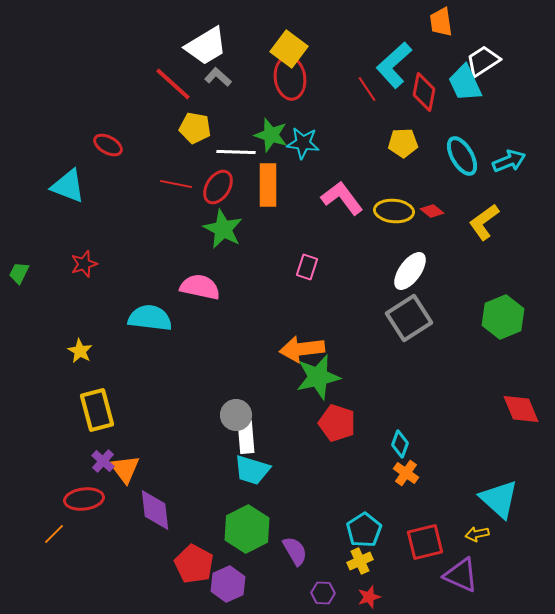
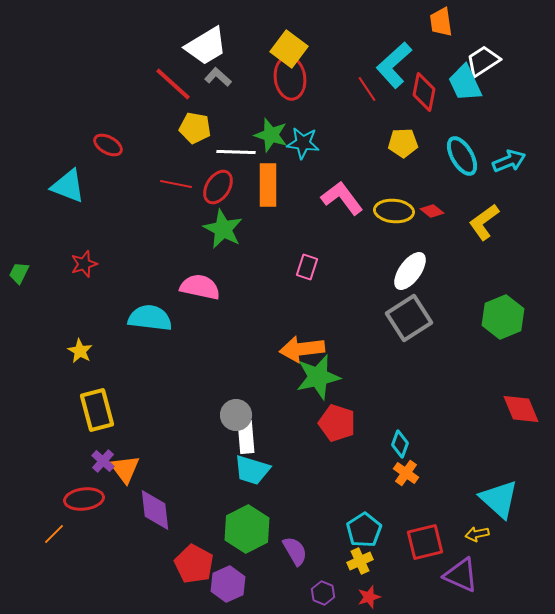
purple hexagon at (323, 593): rotated 20 degrees clockwise
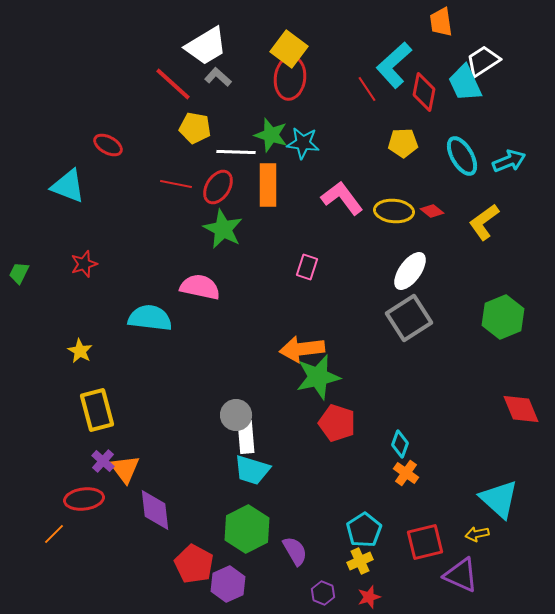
red ellipse at (290, 78): rotated 15 degrees clockwise
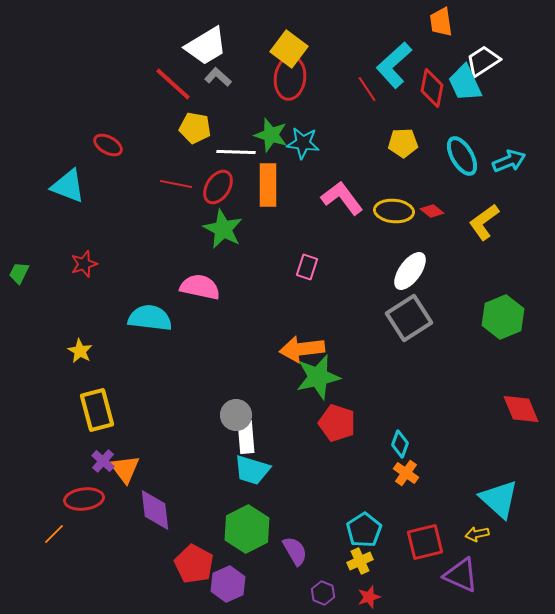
red diamond at (424, 92): moved 8 px right, 4 px up
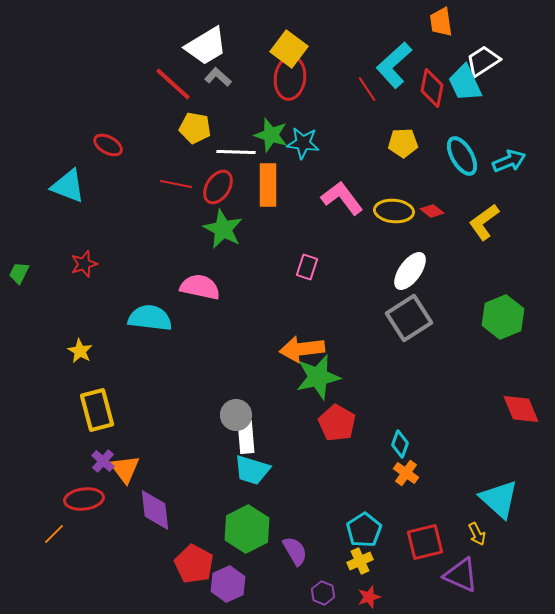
red pentagon at (337, 423): rotated 12 degrees clockwise
yellow arrow at (477, 534): rotated 105 degrees counterclockwise
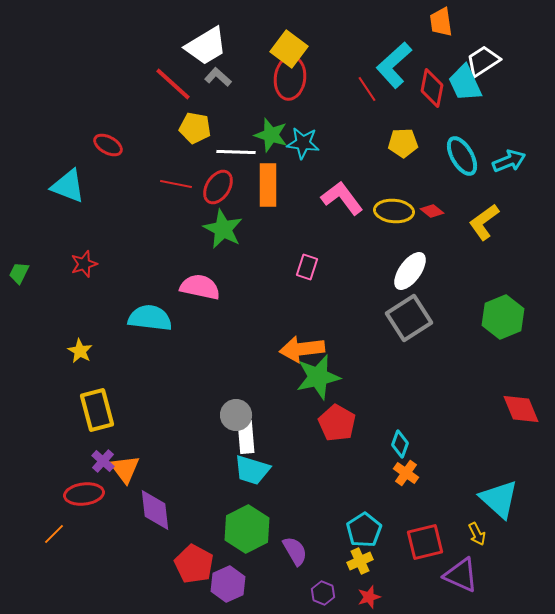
red ellipse at (84, 499): moved 5 px up
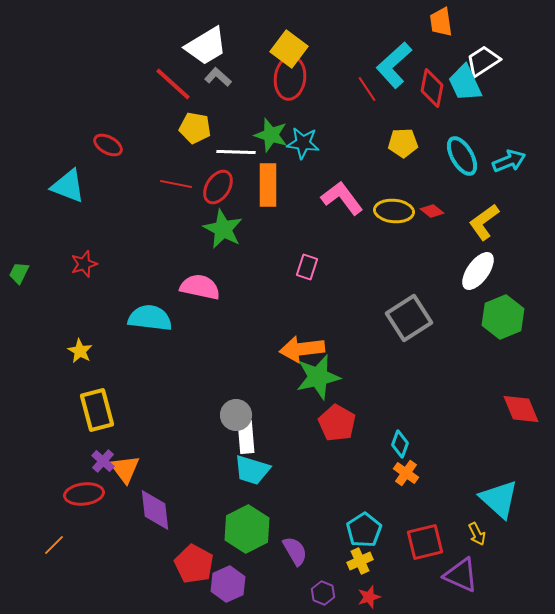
white ellipse at (410, 271): moved 68 px right
orange line at (54, 534): moved 11 px down
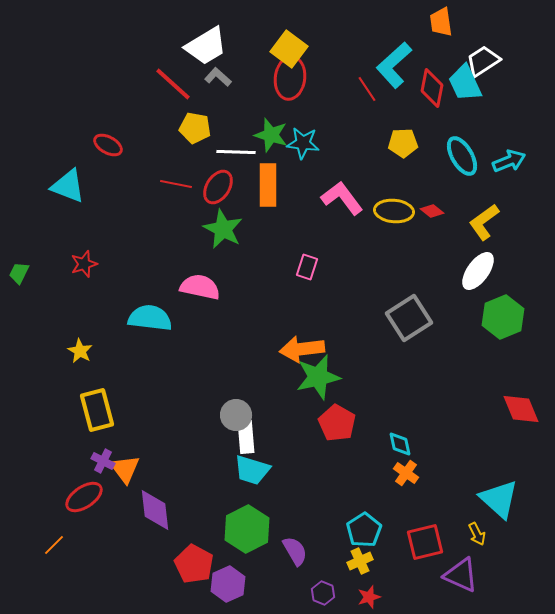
cyan diamond at (400, 444): rotated 32 degrees counterclockwise
purple cross at (103, 461): rotated 15 degrees counterclockwise
red ellipse at (84, 494): moved 3 px down; rotated 27 degrees counterclockwise
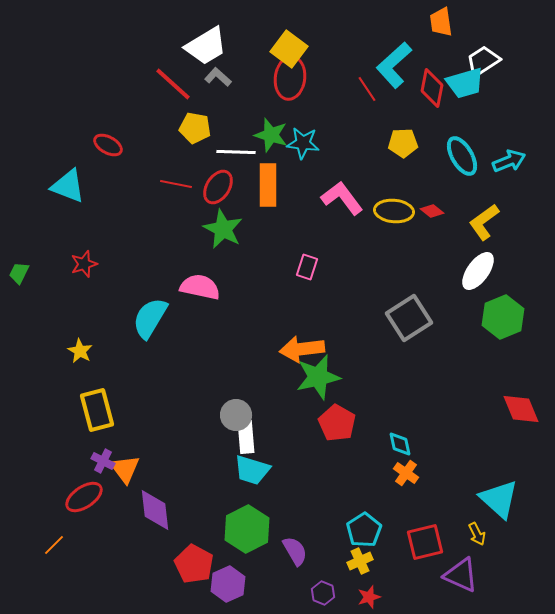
cyan trapezoid at (465, 83): rotated 81 degrees counterclockwise
cyan semicircle at (150, 318): rotated 66 degrees counterclockwise
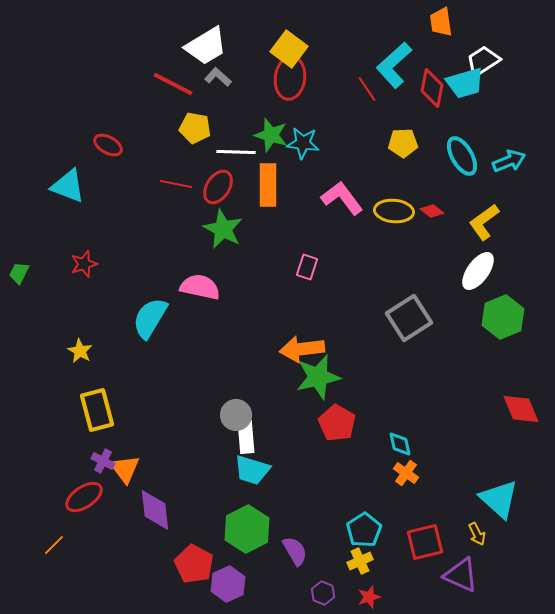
red line at (173, 84): rotated 15 degrees counterclockwise
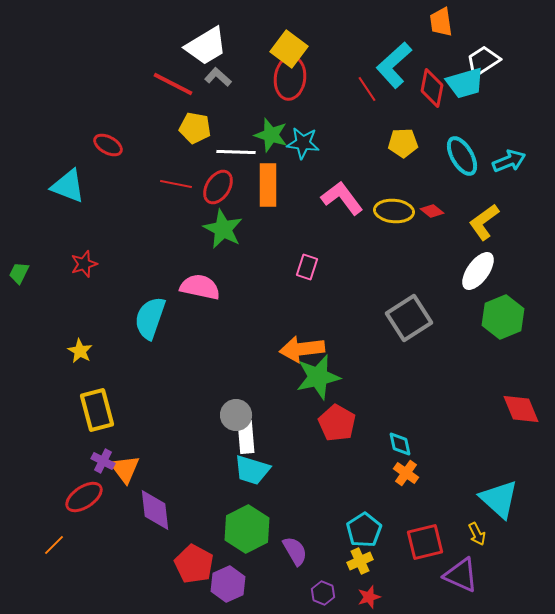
cyan semicircle at (150, 318): rotated 12 degrees counterclockwise
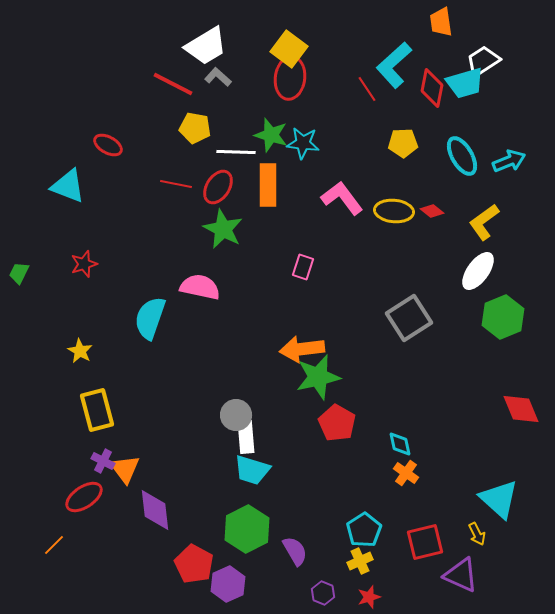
pink rectangle at (307, 267): moved 4 px left
